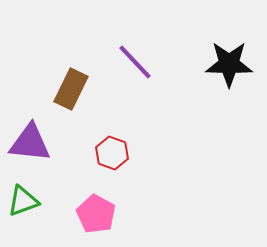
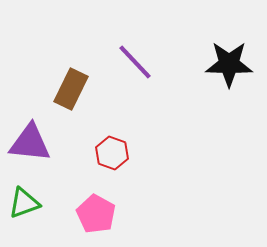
green triangle: moved 1 px right, 2 px down
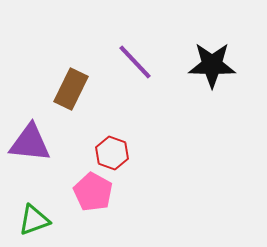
black star: moved 17 px left, 1 px down
green triangle: moved 10 px right, 17 px down
pink pentagon: moved 3 px left, 22 px up
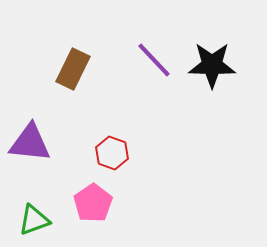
purple line: moved 19 px right, 2 px up
brown rectangle: moved 2 px right, 20 px up
pink pentagon: moved 11 px down; rotated 9 degrees clockwise
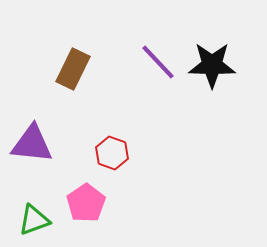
purple line: moved 4 px right, 2 px down
purple triangle: moved 2 px right, 1 px down
pink pentagon: moved 7 px left
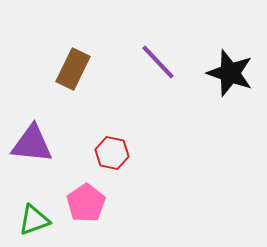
black star: moved 18 px right, 8 px down; rotated 18 degrees clockwise
red hexagon: rotated 8 degrees counterclockwise
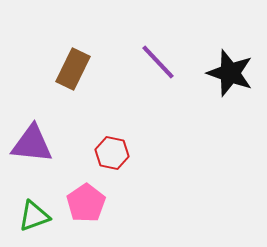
green triangle: moved 4 px up
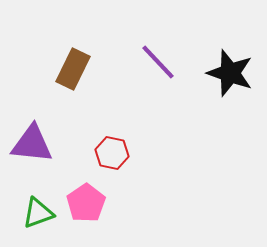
green triangle: moved 4 px right, 3 px up
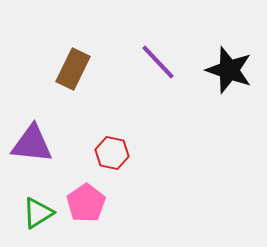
black star: moved 1 px left, 3 px up
green triangle: rotated 12 degrees counterclockwise
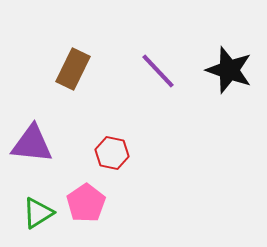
purple line: moved 9 px down
